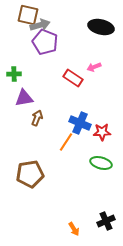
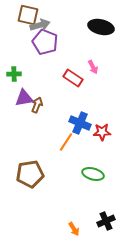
pink arrow: moved 1 px left; rotated 96 degrees counterclockwise
brown arrow: moved 13 px up
green ellipse: moved 8 px left, 11 px down
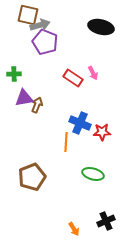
pink arrow: moved 6 px down
orange line: rotated 30 degrees counterclockwise
brown pentagon: moved 2 px right, 3 px down; rotated 12 degrees counterclockwise
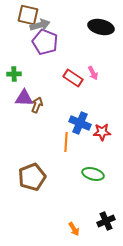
purple triangle: rotated 12 degrees clockwise
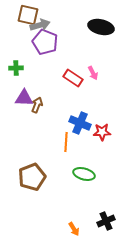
green cross: moved 2 px right, 6 px up
green ellipse: moved 9 px left
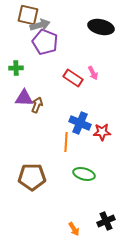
brown pentagon: rotated 20 degrees clockwise
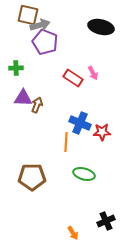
purple triangle: moved 1 px left
orange arrow: moved 1 px left, 4 px down
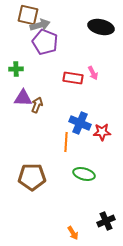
green cross: moved 1 px down
red rectangle: rotated 24 degrees counterclockwise
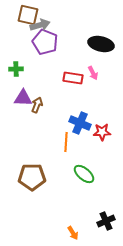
black ellipse: moved 17 px down
green ellipse: rotated 25 degrees clockwise
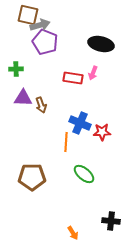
pink arrow: rotated 48 degrees clockwise
brown arrow: moved 4 px right; rotated 140 degrees clockwise
black cross: moved 5 px right; rotated 30 degrees clockwise
